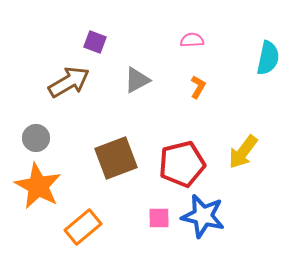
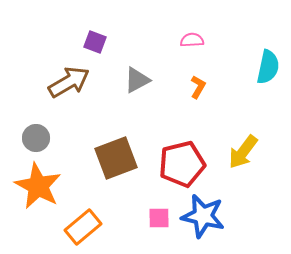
cyan semicircle: moved 9 px down
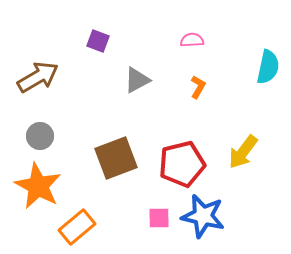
purple square: moved 3 px right, 1 px up
brown arrow: moved 31 px left, 5 px up
gray circle: moved 4 px right, 2 px up
orange rectangle: moved 6 px left
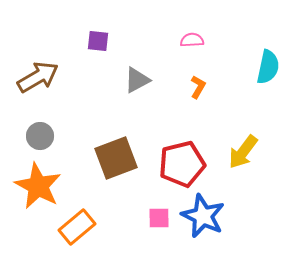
purple square: rotated 15 degrees counterclockwise
blue star: rotated 12 degrees clockwise
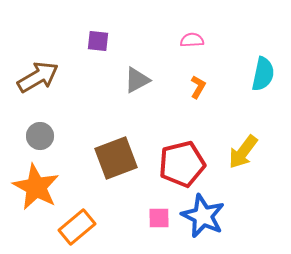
cyan semicircle: moved 5 px left, 7 px down
orange star: moved 2 px left, 1 px down
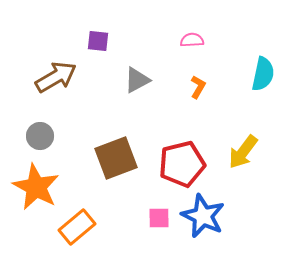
brown arrow: moved 18 px right
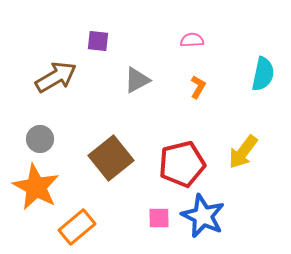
gray circle: moved 3 px down
brown square: moved 5 px left; rotated 18 degrees counterclockwise
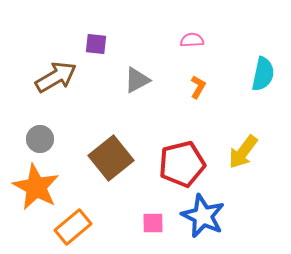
purple square: moved 2 px left, 3 px down
pink square: moved 6 px left, 5 px down
orange rectangle: moved 4 px left
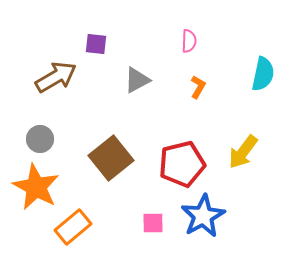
pink semicircle: moved 3 px left, 1 px down; rotated 95 degrees clockwise
blue star: rotated 18 degrees clockwise
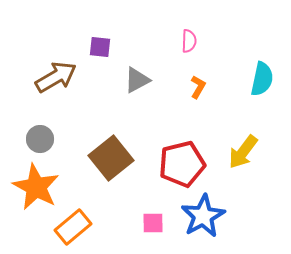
purple square: moved 4 px right, 3 px down
cyan semicircle: moved 1 px left, 5 px down
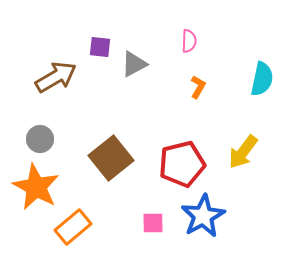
gray triangle: moved 3 px left, 16 px up
